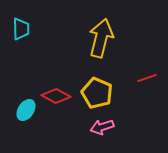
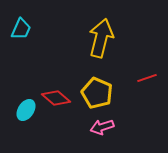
cyan trapezoid: rotated 25 degrees clockwise
red diamond: moved 2 px down; rotated 12 degrees clockwise
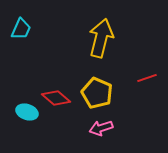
cyan ellipse: moved 1 px right, 2 px down; rotated 75 degrees clockwise
pink arrow: moved 1 px left, 1 px down
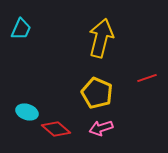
red diamond: moved 31 px down
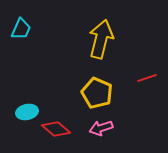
yellow arrow: moved 1 px down
cyan ellipse: rotated 30 degrees counterclockwise
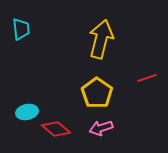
cyan trapezoid: rotated 30 degrees counterclockwise
yellow pentagon: rotated 12 degrees clockwise
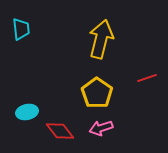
red diamond: moved 4 px right, 2 px down; rotated 12 degrees clockwise
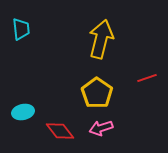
cyan ellipse: moved 4 px left
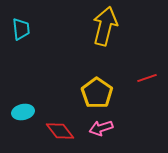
yellow arrow: moved 4 px right, 13 px up
